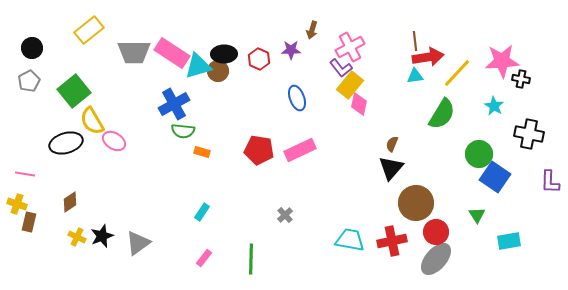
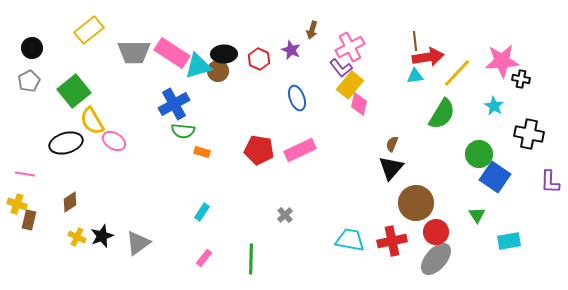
purple star at (291, 50): rotated 24 degrees clockwise
brown rectangle at (29, 222): moved 2 px up
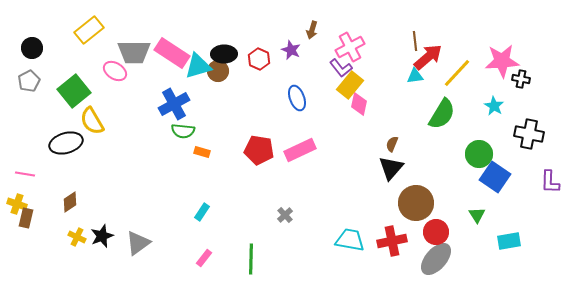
red arrow at (428, 57): rotated 32 degrees counterclockwise
pink ellipse at (114, 141): moved 1 px right, 70 px up
brown rectangle at (29, 220): moved 3 px left, 2 px up
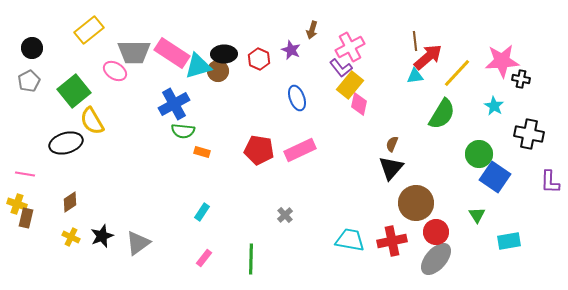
yellow cross at (77, 237): moved 6 px left
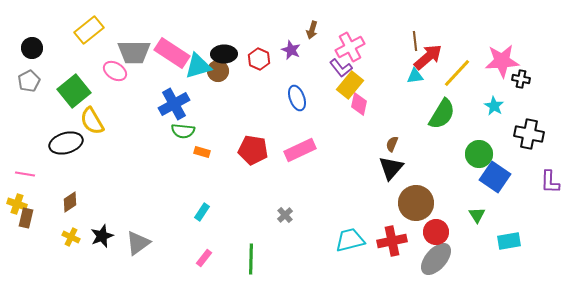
red pentagon at (259, 150): moved 6 px left
cyan trapezoid at (350, 240): rotated 24 degrees counterclockwise
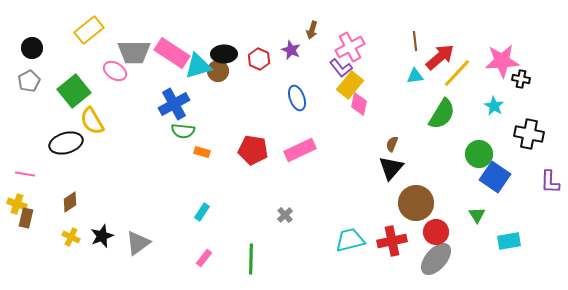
red arrow at (428, 57): moved 12 px right
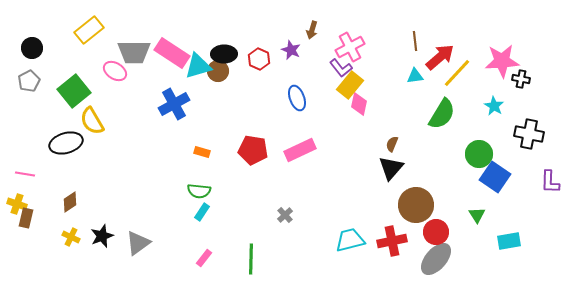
green semicircle at (183, 131): moved 16 px right, 60 px down
brown circle at (416, 203): moved 2 px down
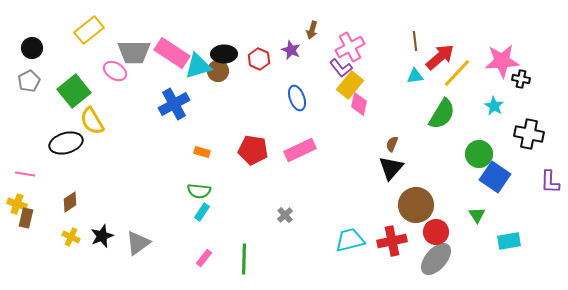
green line at (251, 259): moved 7 px left
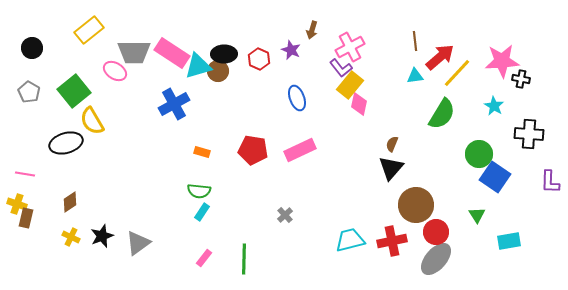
gray pentagon at (29, 81): moved 11 px down; rotated 15 degrees counterclockwise
black cross at (529, 134): rotated 8 degrees counterclockwise
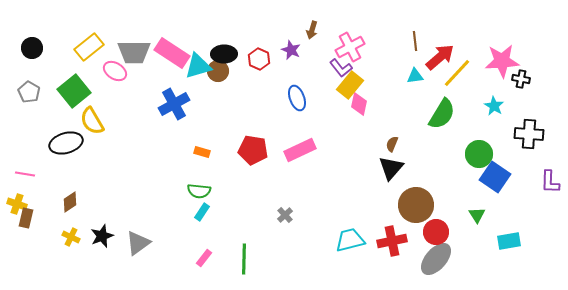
yellow rectangle at (89, 30): moved 17 px down
